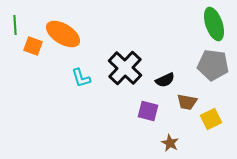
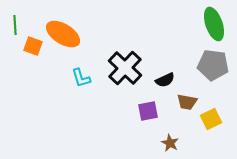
purple square: rotated 25 degrees counterclockwise
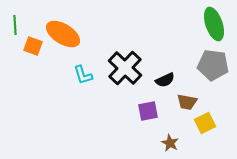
cyan L-shape: moved 2 px right, 3 px up
yellow square: moved 6 px left, 4 px down
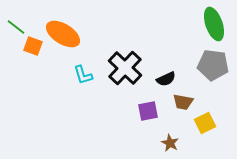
green line: moved 1 px right, 2 px down; rotated 48 degrees counterclockwise
black semicircle: moved 1 px right, 1 px up
brown trapezoid: moved 4 px left
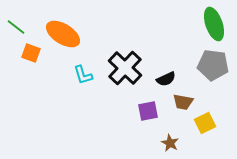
orange square: moved 2 px left, 7 px down
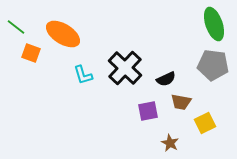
brown trapezoid: moved 2 px left
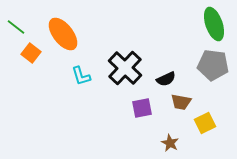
orange ellipse: rotated 20 degrees clockwise
orange square: rotated 18 degrees clockwise
cyan L-shape: moved 2 px left, 1 px down
purple square: moved 6 px left, 3 px up
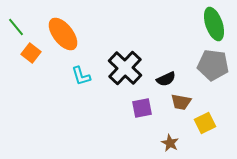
green line: rotated 12 degrees clockwise
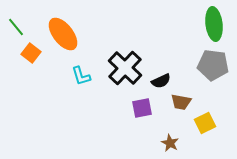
green ellipse: rotated 12 degrees clockwise
black semicircle: moved 5 px left, 2 px down
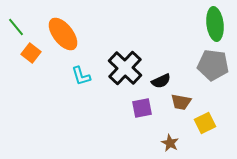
green ellipse: moved 1 px right
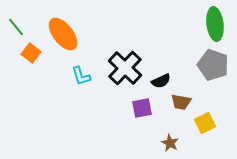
gray pentagon: rotated 12 degrees clockwise
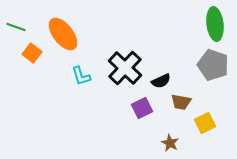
green line: rotated 30 degrees counterclockwise
orange square: moved 1 px right
purple square: rotated 15 degrees counterclockwise
